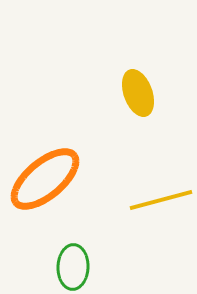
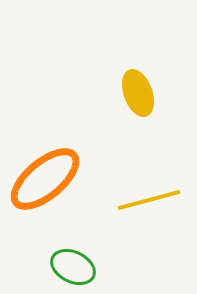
yellow line: moved 12 px left
green ellipse: rotated 66 degrees counterclockwise
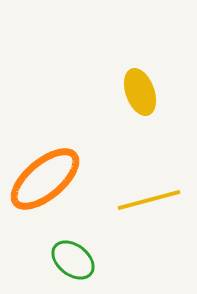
yellow ellipse: moved 2 px right, 1 px up
green ellipse: moved 7 px up; rotated 12 degrees clockwise
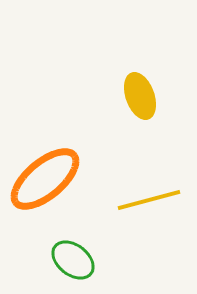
yellow ellipse: moved 4 px down
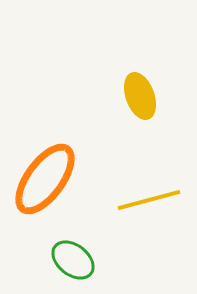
orange ellipse: rotated 14 degrees counterclockwise
